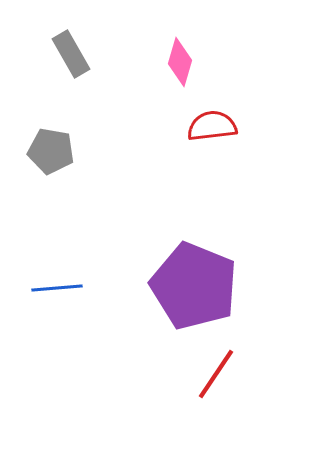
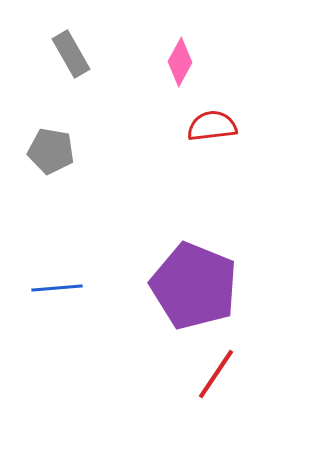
pink diamond: rotated 12 degrees clockwise
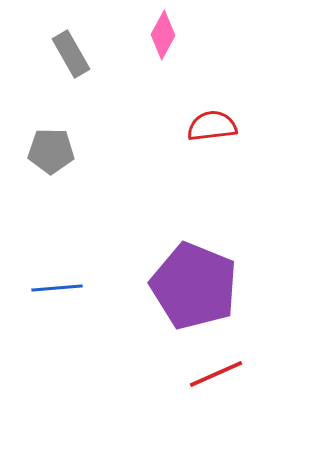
pink diamond: moved 17 px left, 27 px up
gray pentagon: rotated 9 degrees counterclockwise
red line: rotated 32 degrees clockwise
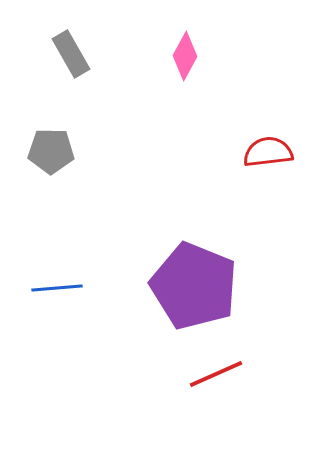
pink diamond: moved 22 px right, 21 px down
red semicircle: moved 56 px right, 26 px down
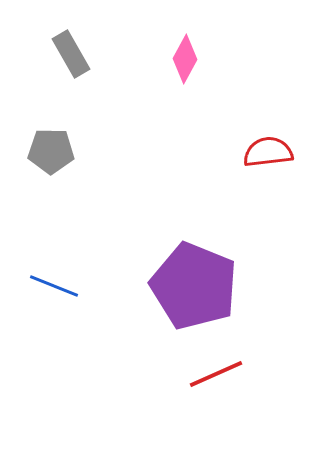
pink diamond: moved 3 px down
blue line: moved 3 px left, 2 px up; rotated 27 degrees clockwise
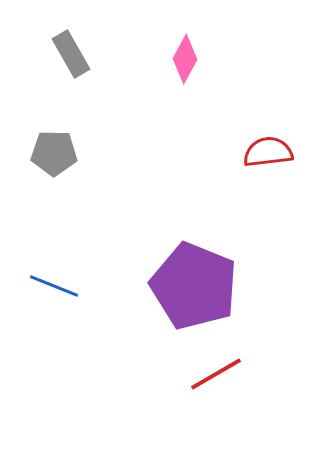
gray pentagon: moved 3 px right, 2 px down
red line: rotated 6 degrees counterclockwise
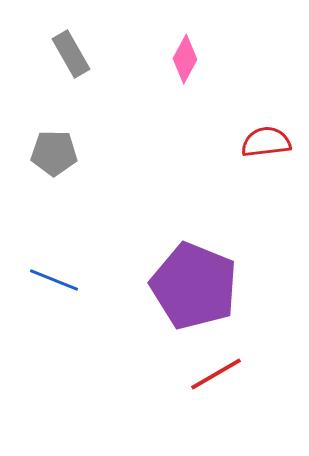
red semicircle: moved 2 px left, 10 px up
blue line: moved 6 px up
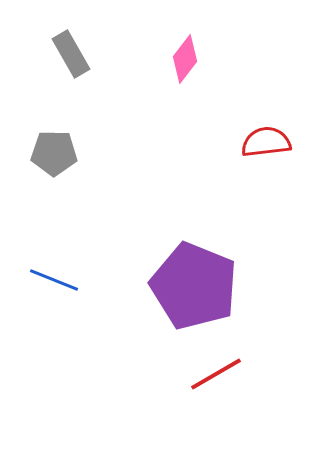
pink diamond: rotated 9 degrees clockwise
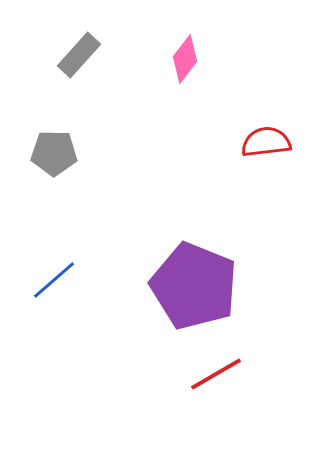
gray rectangle: moved 8 px right, 1 px down; rotated 72 degrees clockwise
blue line: rotated 63 degrees counterclockwise
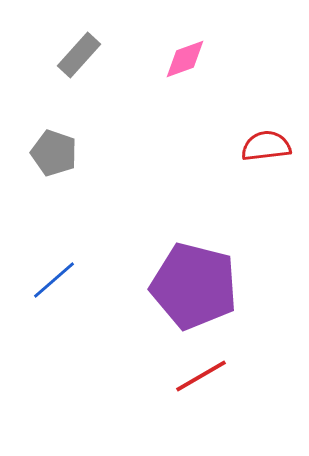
pink diamond: rotated 33 degrees clockwise
red semicircle: moved 4 px down
gray pentagon: rotated 18 degrees clockwise
purple pentagon: rotated 8 degrees counterclockwise
red line: moved 15 px left, 2 px down
